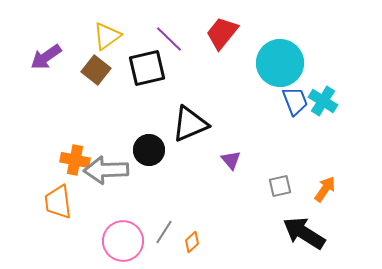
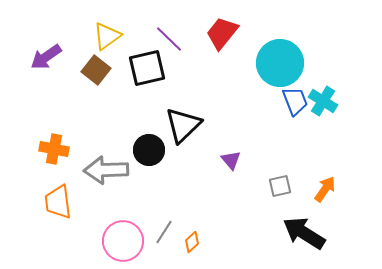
black triangle: moved 7 px left, 1 px down; rotated 21 degrees counterclockwise
orange cross: moved 21 px left, 11 px up
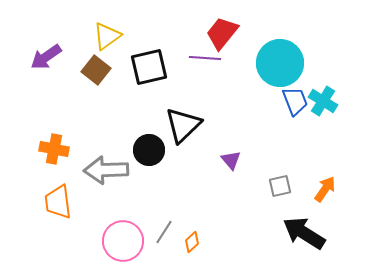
purple line: moved 36 px right, 19 px down; rotated 40 degrees counterclockwise
black square: moved 2 px right, 1 px up
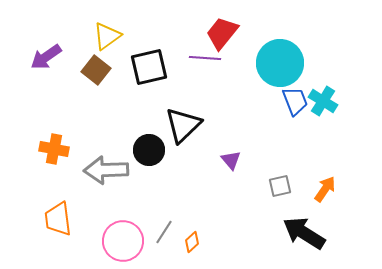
orange trapezoid: moved 17 px down
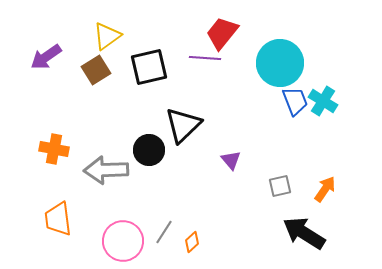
brown square: rotated 20 degrees clockwise
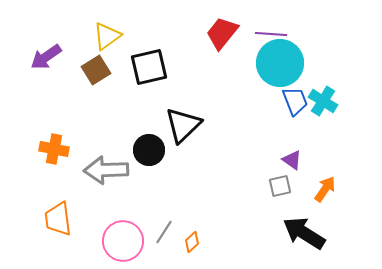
purple line: moved 66 px right, 24 px up
purple triangle: moved 61 px right; rotated 15 degrees counterclockwise
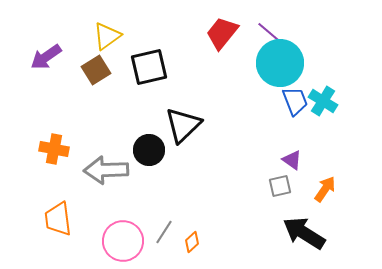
purple line: rotated 36 degrees clockwise
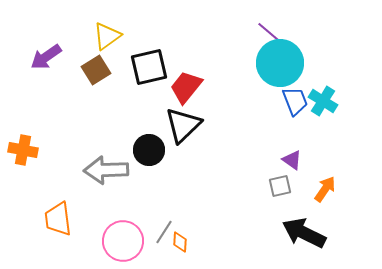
red trapezoid: moved 36 px left, 54 px down
orange cross: moved 31 px left, 1 px down
black arrow: rotated 6 degrees counterclockwise
orange diamond: moved 12 px left; rotated 45 degrees counterclockwise
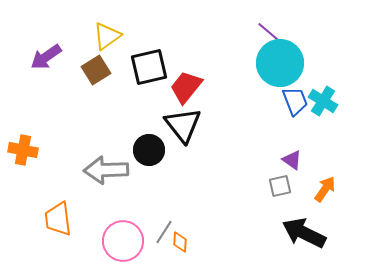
black triangle: rotated 24 degrees counterclockwise
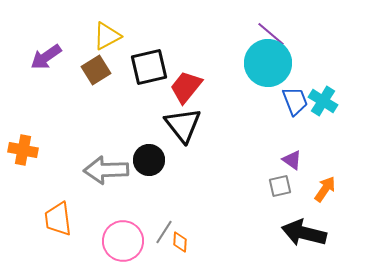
yellow triangle: rotated 8 degrees clockwise
cyan circle: moved 12 px left
black circle: moved 10 px down
black arrow: rotated 12 degrees counterclockwise
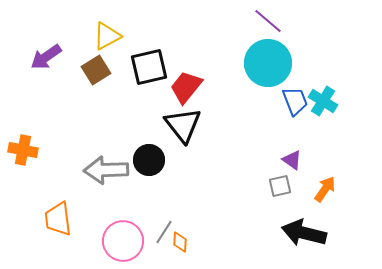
purple line: moved 3 px left, 13 px up
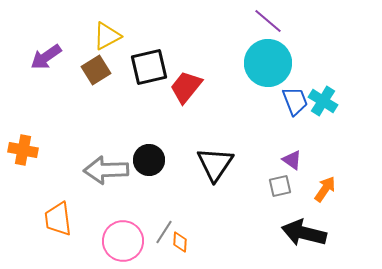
black triangle: moved 32 px right, 39 px down; rotated 12 degrees clockwise
